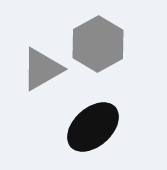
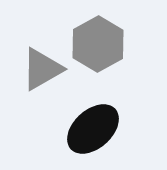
black ellipse: moved 2 px down
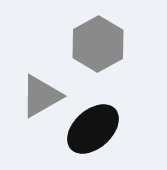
gray triangle: moved 1 px left, 27 px down
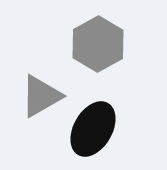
black ellipse: rotated 18 degrees counterclockwise
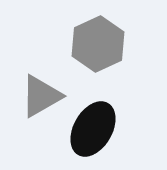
gray hexagon: rotated 4 degrees clockwise
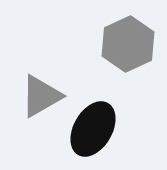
gray hexagon: moved 30 px right
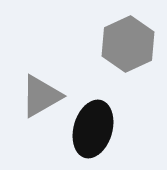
black ellipse: rotated 14 degrees counterclockwise
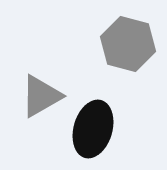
gray hexagon: rotated 20 degrees counterclockwise
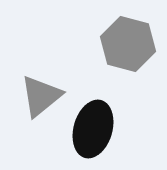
gray triangle: rotated 9 degrees counterclockwise
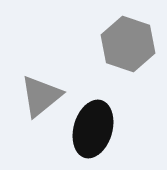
gray hexagon: rotated 4 degrees clockwise
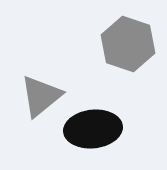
black ellipse: rotated 68 degrees clockwise
